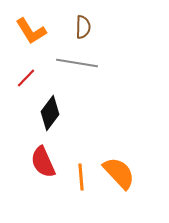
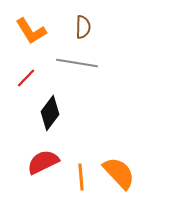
red semicircle: rotated 88 degrees clockwise
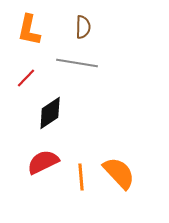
orange L-shape: moved 2 px left, 1 px up; rotated 44 degrees clockwise
black diamond: rotated 20 degrees clockwise
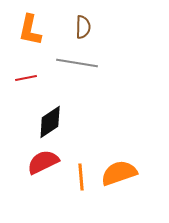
orange L-shape: moved 1 px right
red line: rotated 35 degrees clockwise
black diamond: moved 9 px down
orange semicircle: rotated 66 degrees counterclockwise
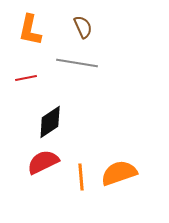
brown semicircle: rotated 25 degrees counterclockwise
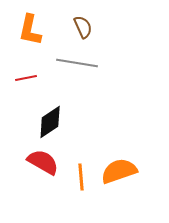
red semicircle: rotated 56 degrees clockwise
orange semicircle: moved 2 px up
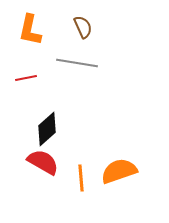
black diamond: moved 3 px left, 7 px down; rotated 8 degrees counterclockwise
orange line: moved 1 px down
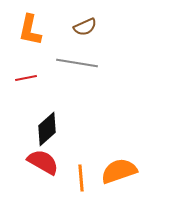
brown semicircle: moved 2 px right; rotated 90 degrees clockwise
